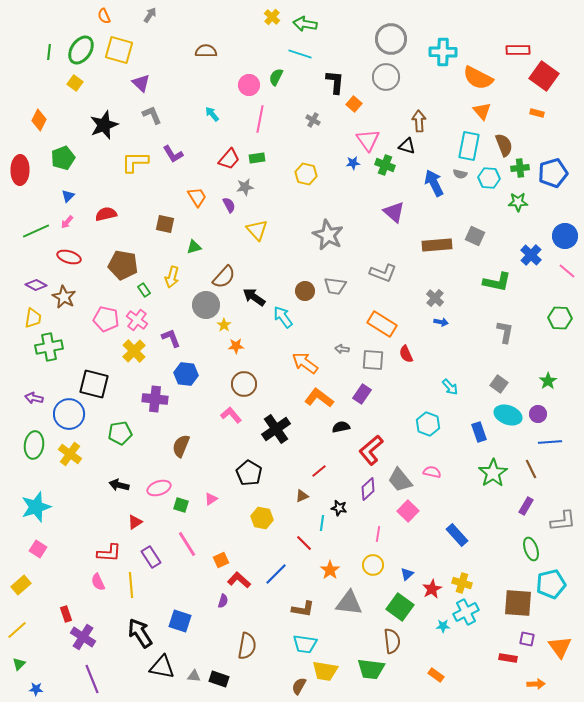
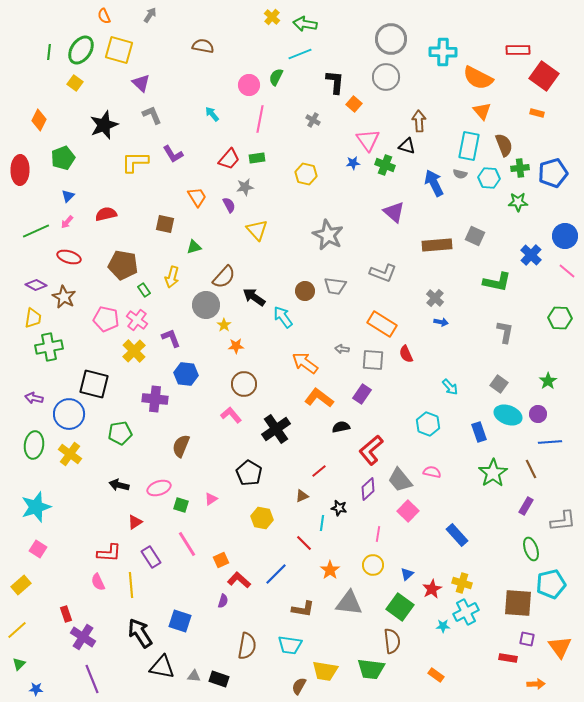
brown semicircle at (206, 51): moved 3 px left, 5 px up; rotated 10 degrees clockwise
cyan line at (300, 54): rotated 40 degrees counterclockwise
cyan trapezoid at (305, 644): moved 15 px left, 1 px down
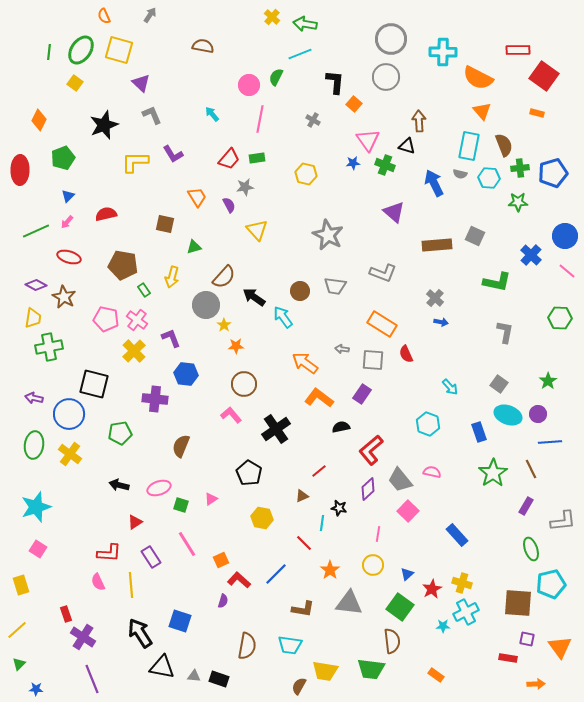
brown circle at (305, 291): moved 5 px left
yellow rectangle at (21, 585): rotated 66 degrees counterclockwise
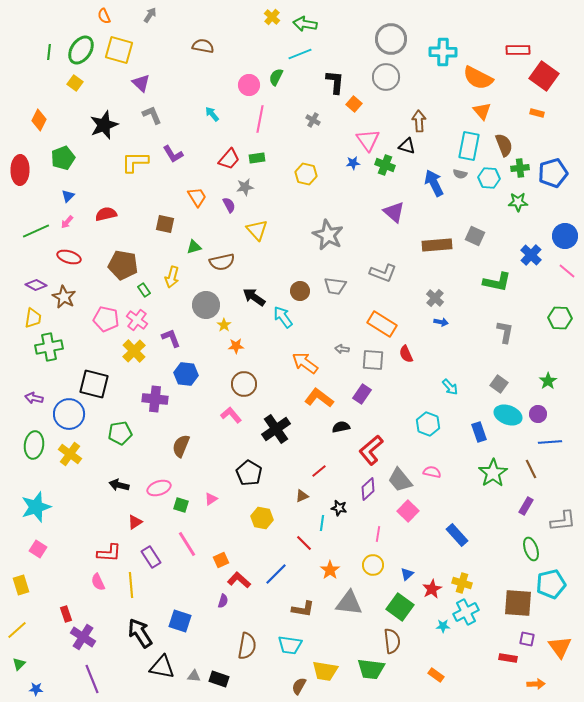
brown semicircle at (224, 277): moved 2 px left, 15 px up; rotated 35 degrees clockwise
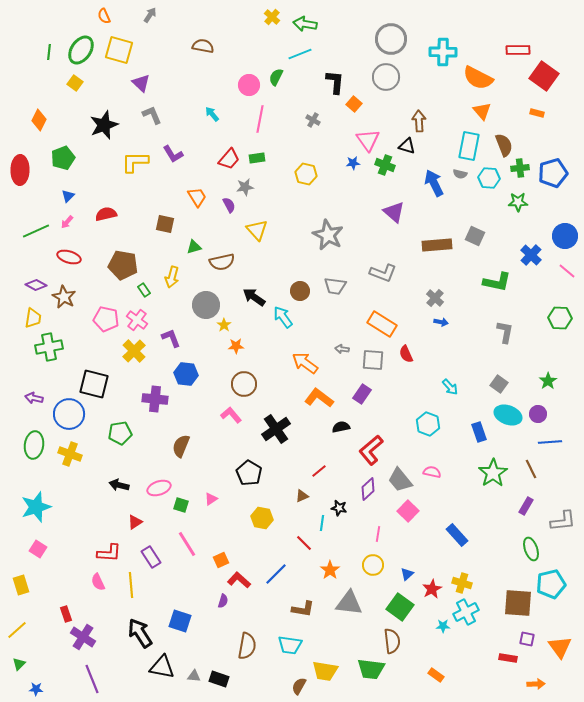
yellow cross at (70, 454): rotated 15 degrees counterclockwise
